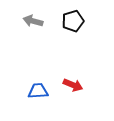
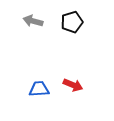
black pentagon: moved 1 px left, 1 px down
blue trapezoid: moved 1 px right, 2 px up
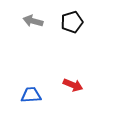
blue trapezoid: moved 8 px left, 6 px down
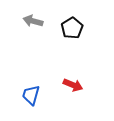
black pentagon: moved 6 px down; rotated 15 degrees counterclockwise
blue trapezoid: rotated 70 degrees counterclockwise
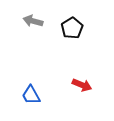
red arrow: moved 9 px right
blue trapezoid: rotated 45 degrees counterclockwise
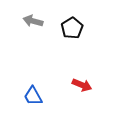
blue trapezoid: moved 2 px right, 1 px down
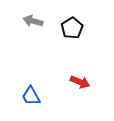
red arrow: moved 2 px left, 3 px up
blue trapezoid: moved 2 px left
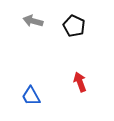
black pentagon: moved 2 px right, 2 px up; rotated 15 degrees counterclockwise
red arrow: rotated 132 degrees counterclockwise
